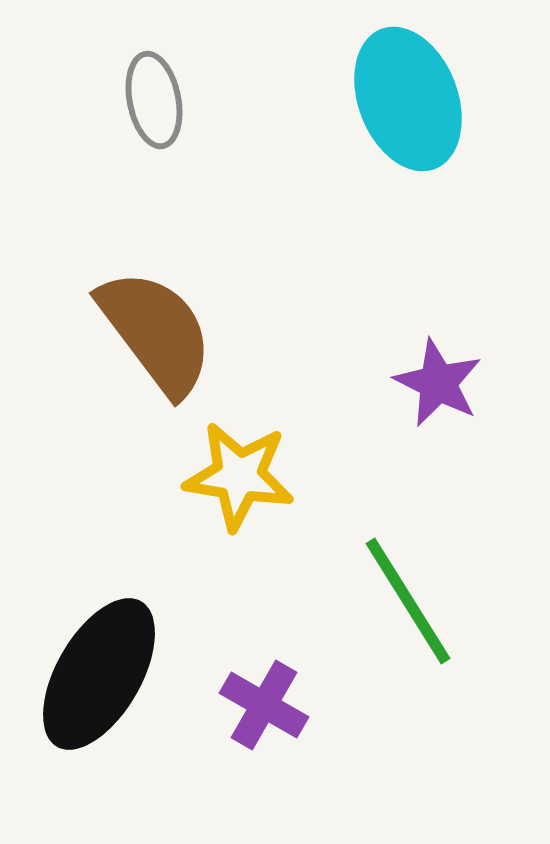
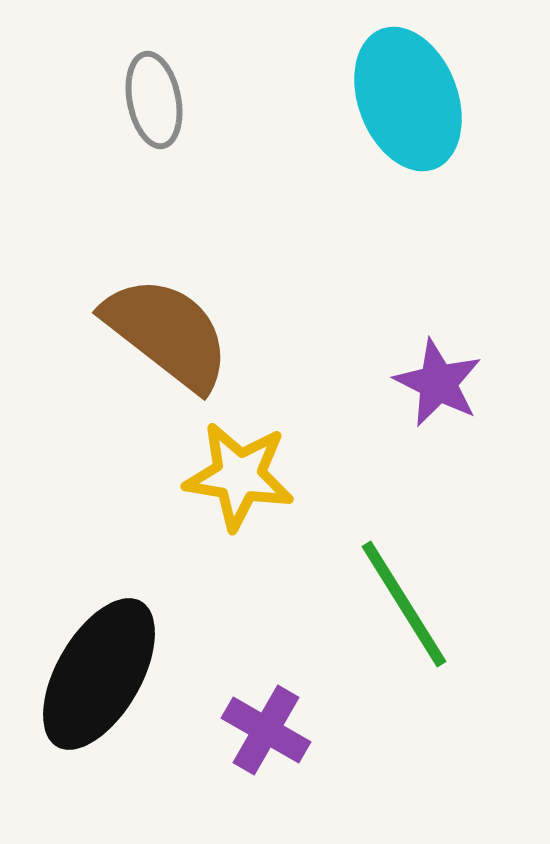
brown semicircle: moved 11 px right, 1 px down; rotated 15 degrees counterclockwise
green line: moved 4 px left, 3 px down
purple cross: moved 2 px right, 25 px down
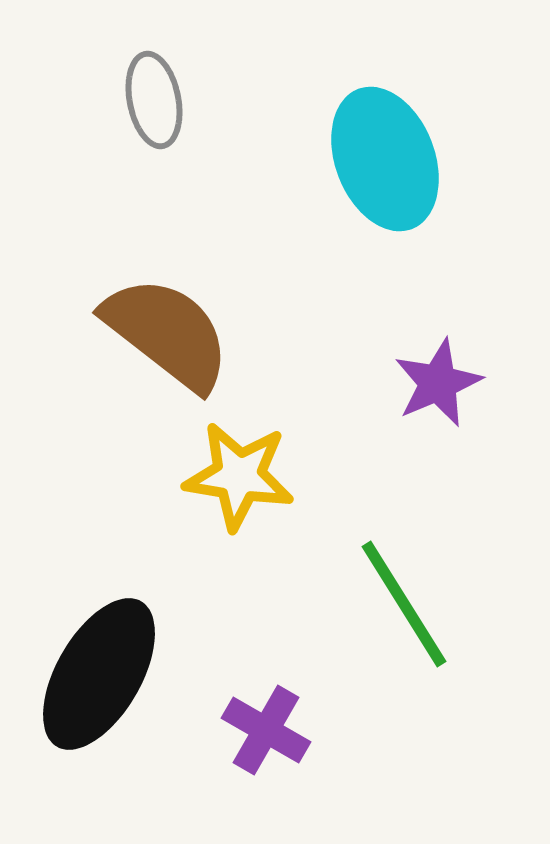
cyan ellipse: moved 23 px left, 60 px down
purple star: rotated 22 degrees clockwise
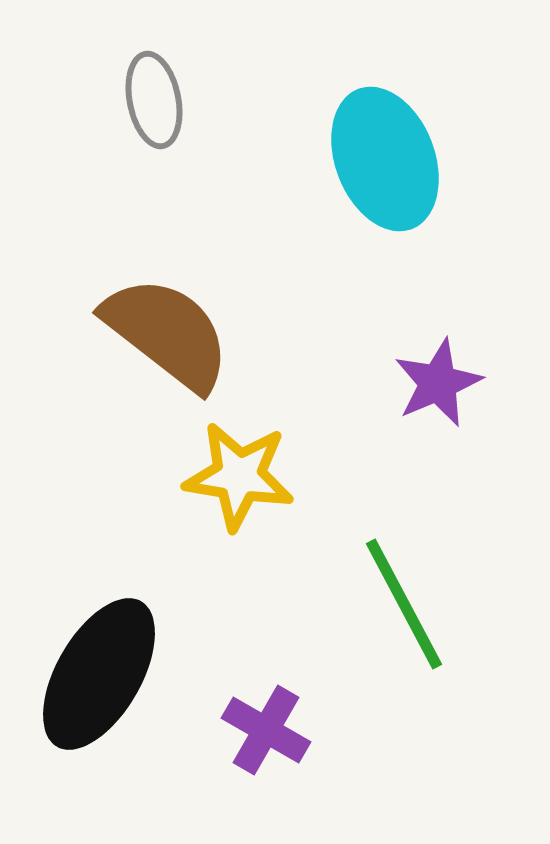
green line: rotated 4 degrees clockwise
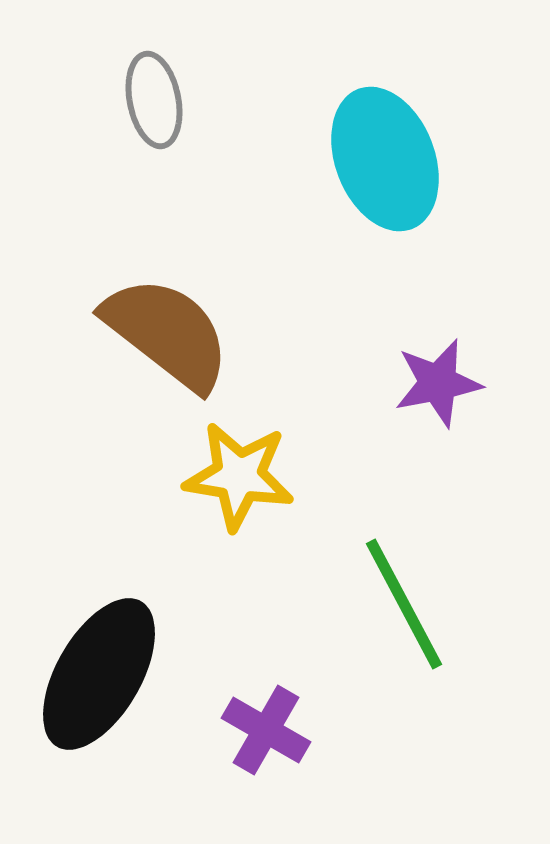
purple star: rotated 12 degrees clockwise
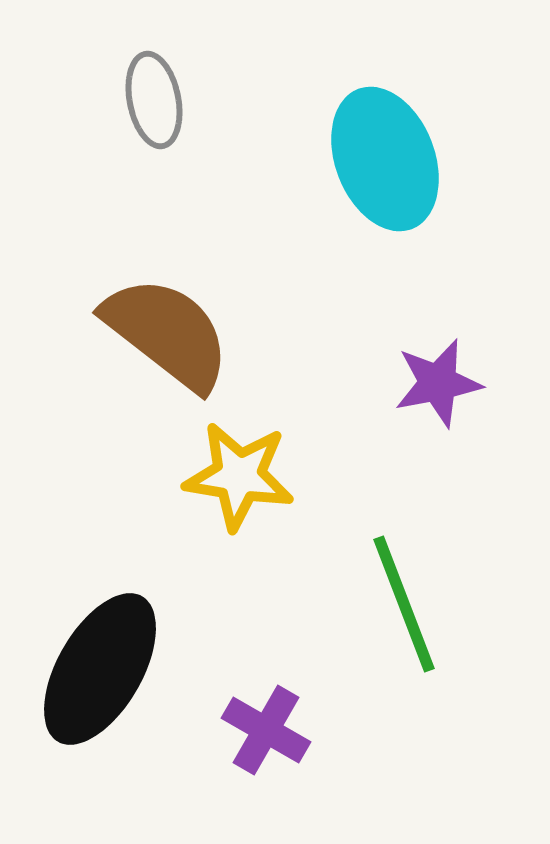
green line: rotated 7 degrees clockwise
black ellipse: moved 1 px right, 5 px up
